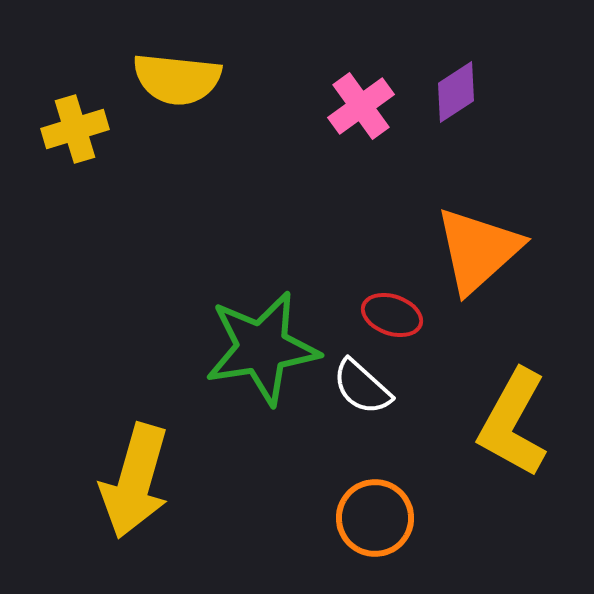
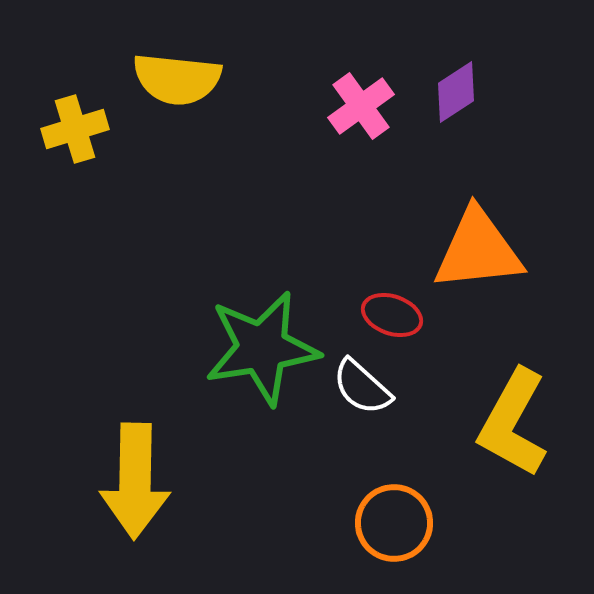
orange triangle: rotated 36 degrees clockwise
yellow arrow: rotated 15 degrees counterclockwise
orange circle: moved 19 px right, 5 px down
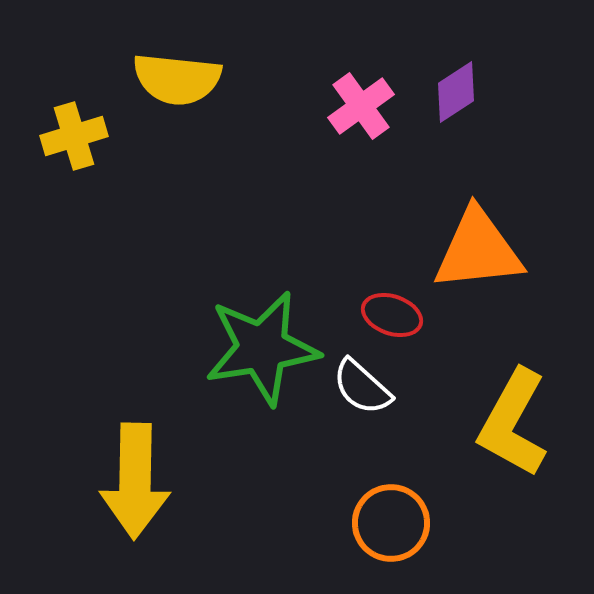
yellow cross: moved 1 px left, 7 px down
orange circle: moved 3 px left
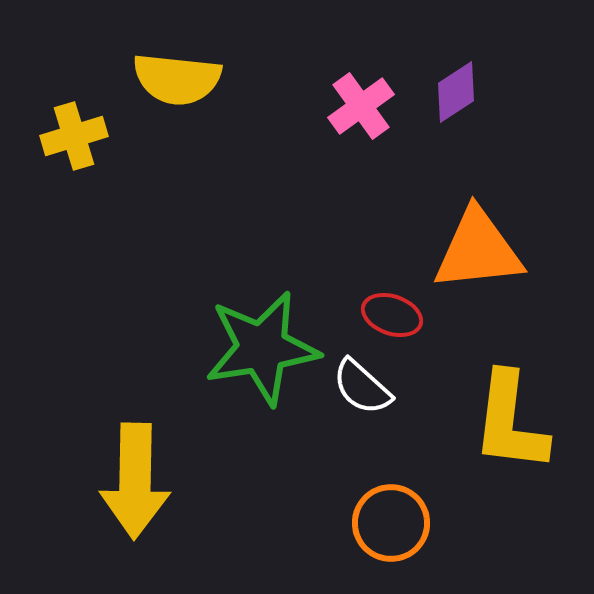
yellow L-shape: moved 3 px left, 1 px up; rotated 22 degrees counterclockwise
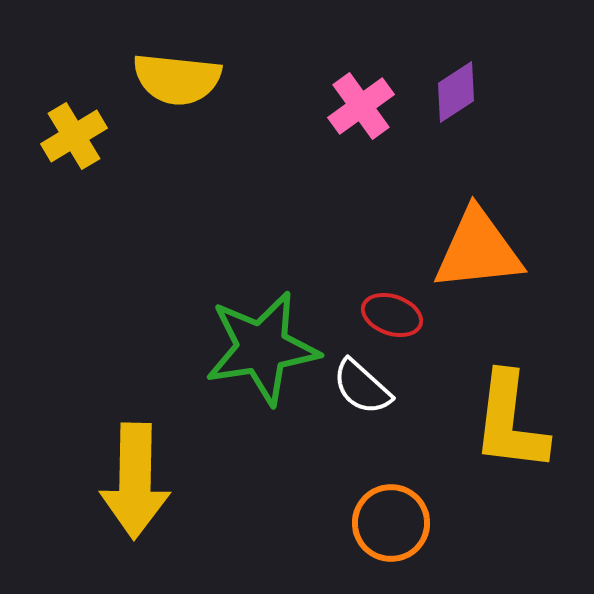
yellow cross: rotated 14 degrees counterclockwise
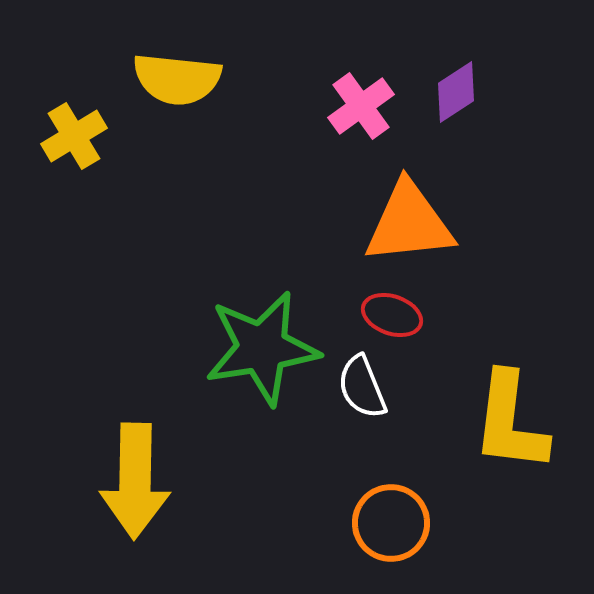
orange triangle: moved 69 px left, 27 px up
white semicircle: rotated 26 degrees clockwise
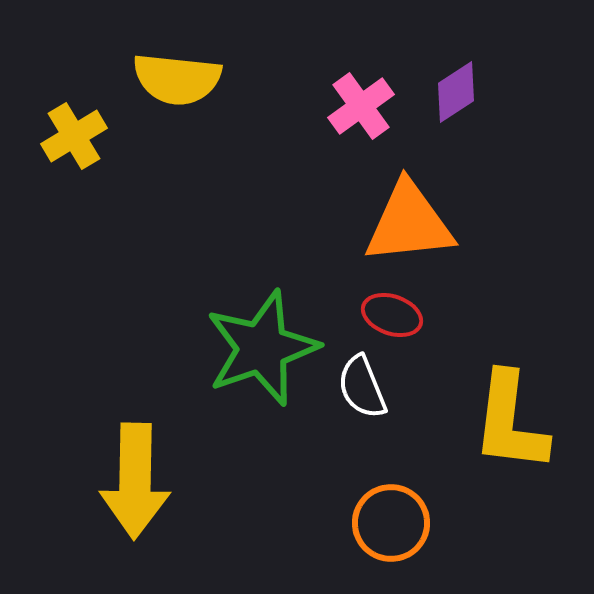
green star: rotated 10 degrees counterclockwise
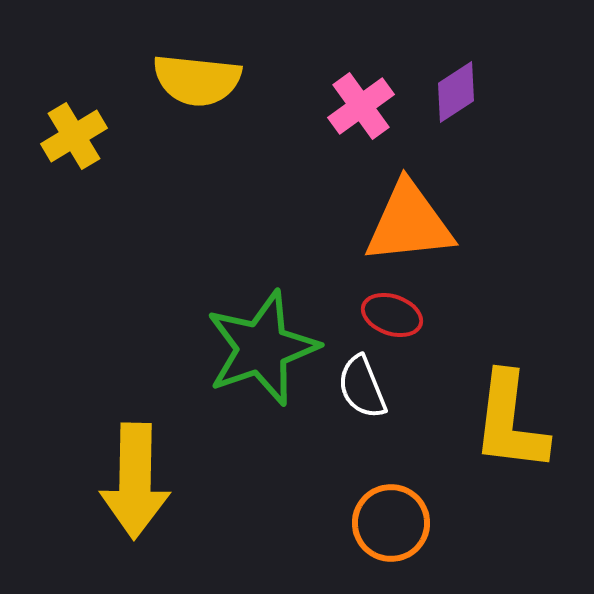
yellow semicircle: moved 20 px right, 1 px down
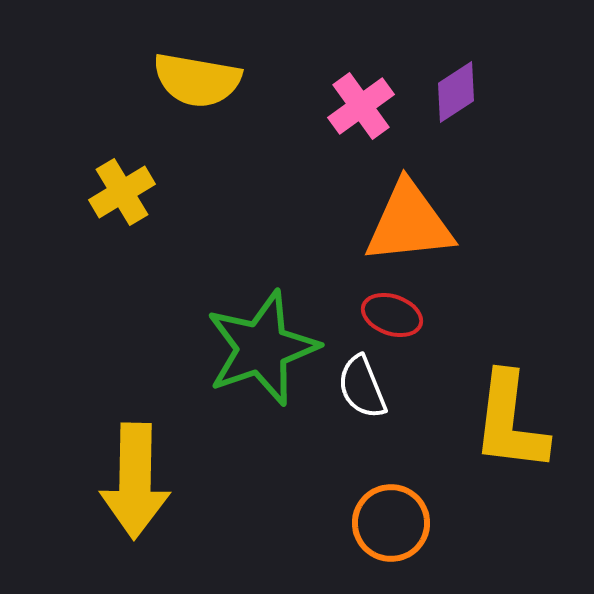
yellow semicircle: rotated 4 degrees clockwise
yellow cross: moved 48 px right, 56 px down
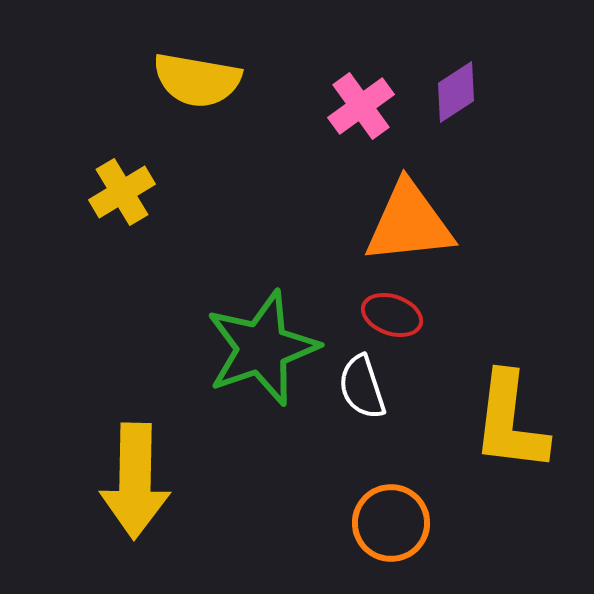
white semicircle: rotated 4 degrees clockwise
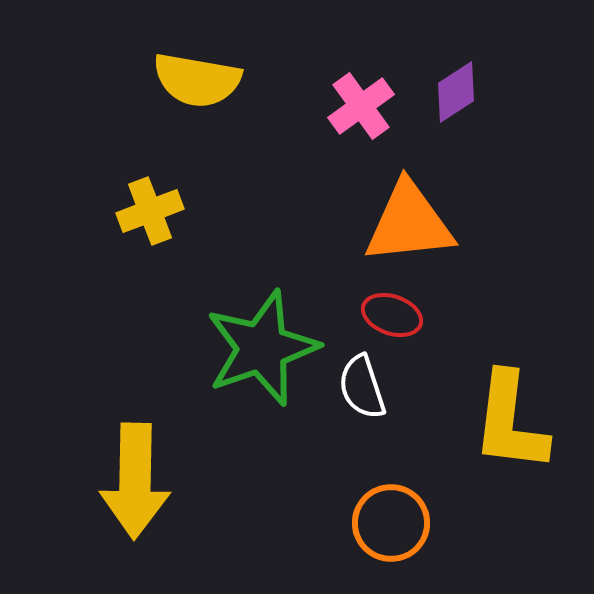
yellow cross: moved 28 px right, 19 px down; rotated 10 degrees clockwise
